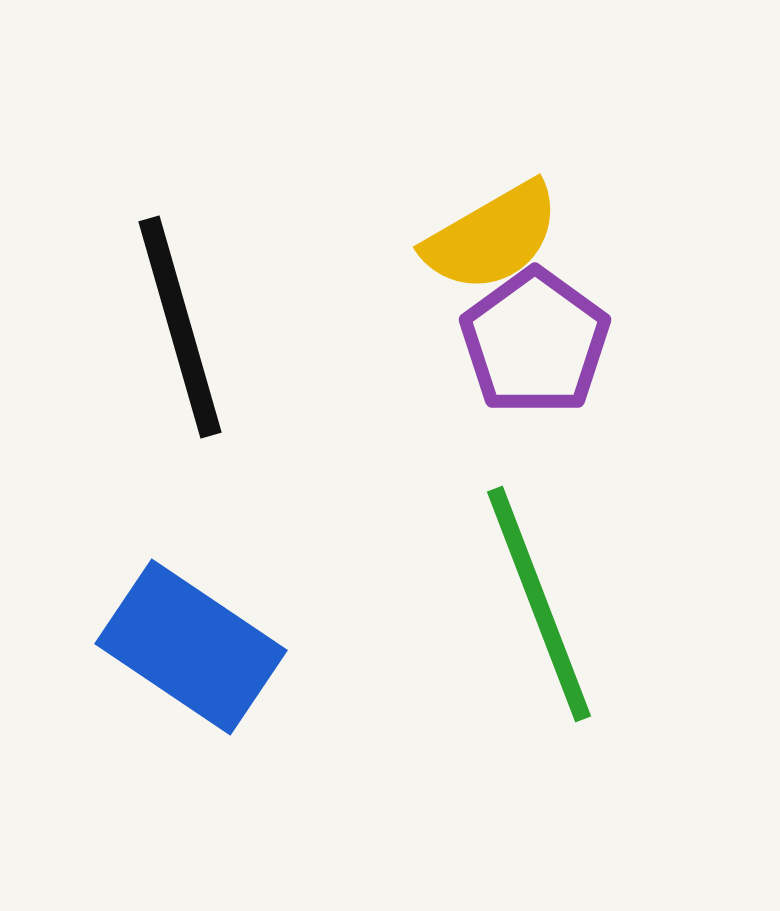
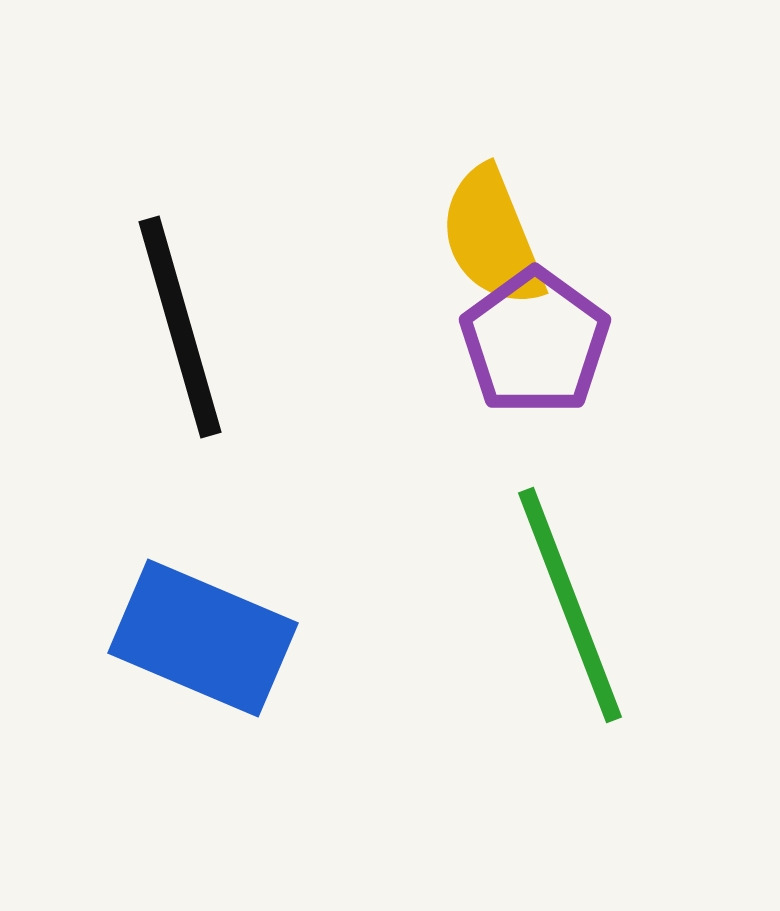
yellow semicircle: rotated 98 degrees clockwise
green line: moved 31 px right, 1 px down
blue rectangle: moved 12 px right, 9 px up; rotated 11 degrees counterclockwise
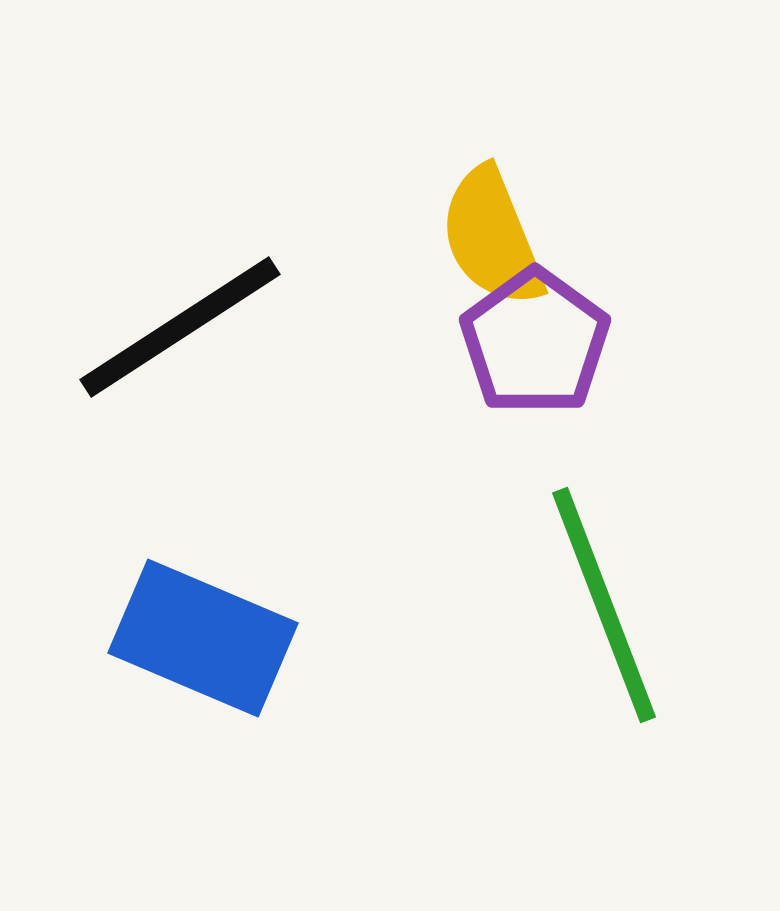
black line: rotated 73 degrees clockwise
green line: moved 34 px right
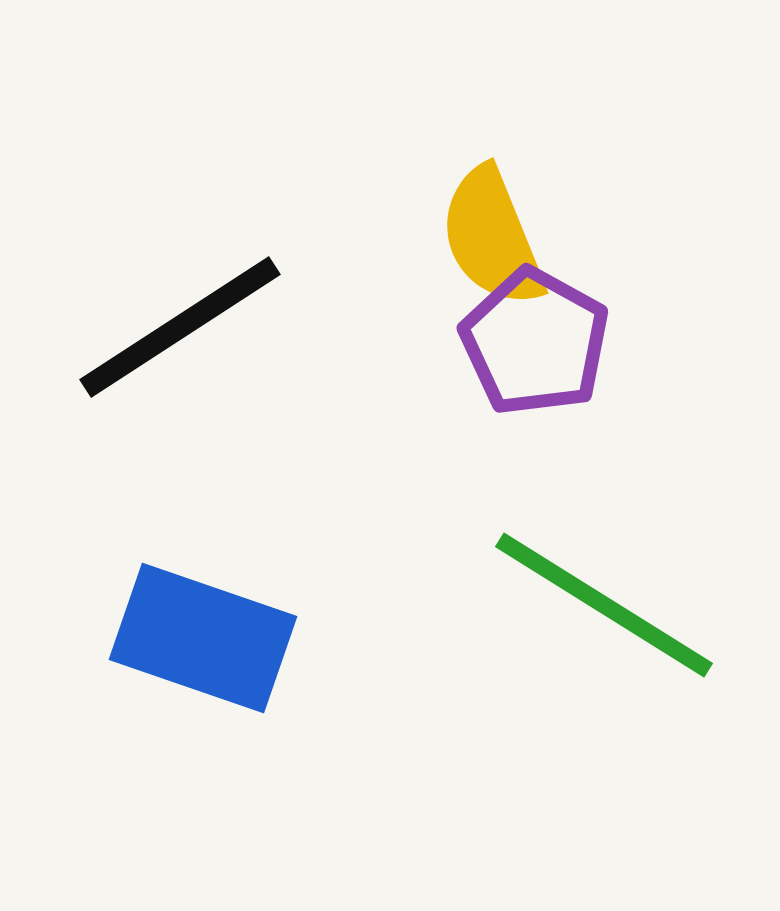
purple pentagon: rotated 7 degrees counterclockwise
green line: rotated 37 degrees counterclockwise
blue rectangle: rotated 4 degrees counterclockwise
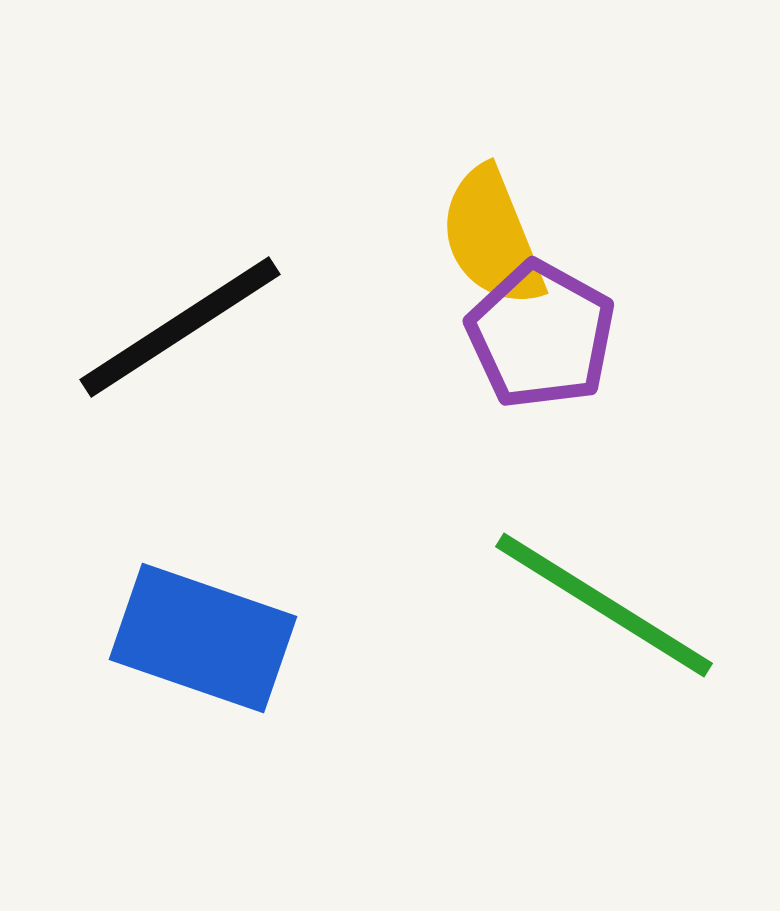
purple pentagon: moved 6 px right, 7 px up
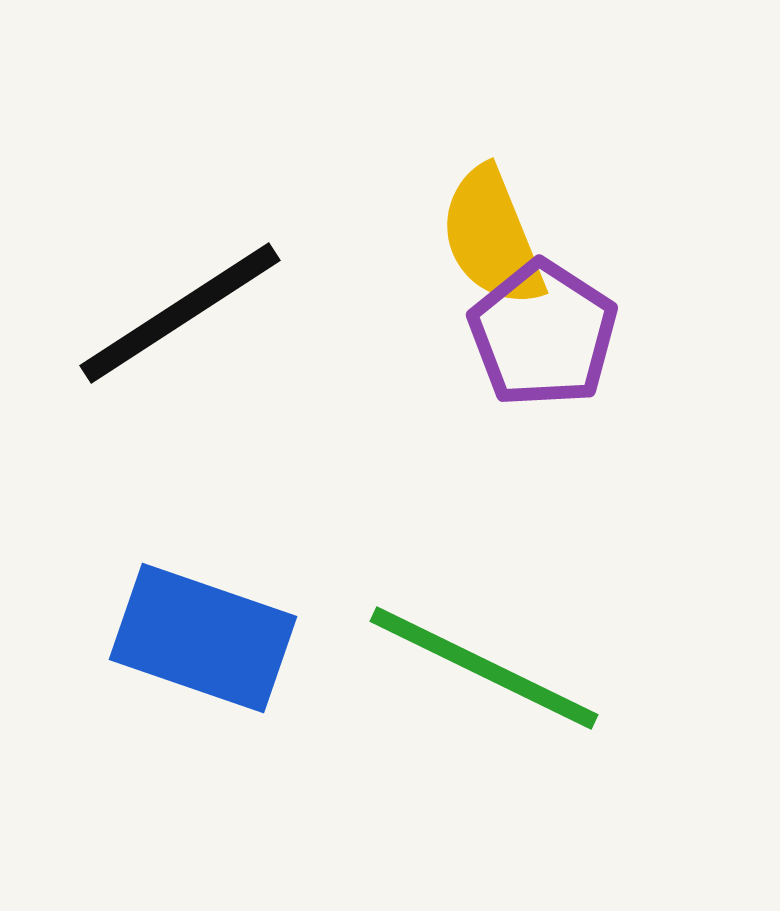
black line: moved 14 px up
purple pentagon: moved 2 px right, 1 px up; rotated 4 degrees clockwise
green line: moved 120 px left, 63 px down; rotated 6 degrees counterclockwise
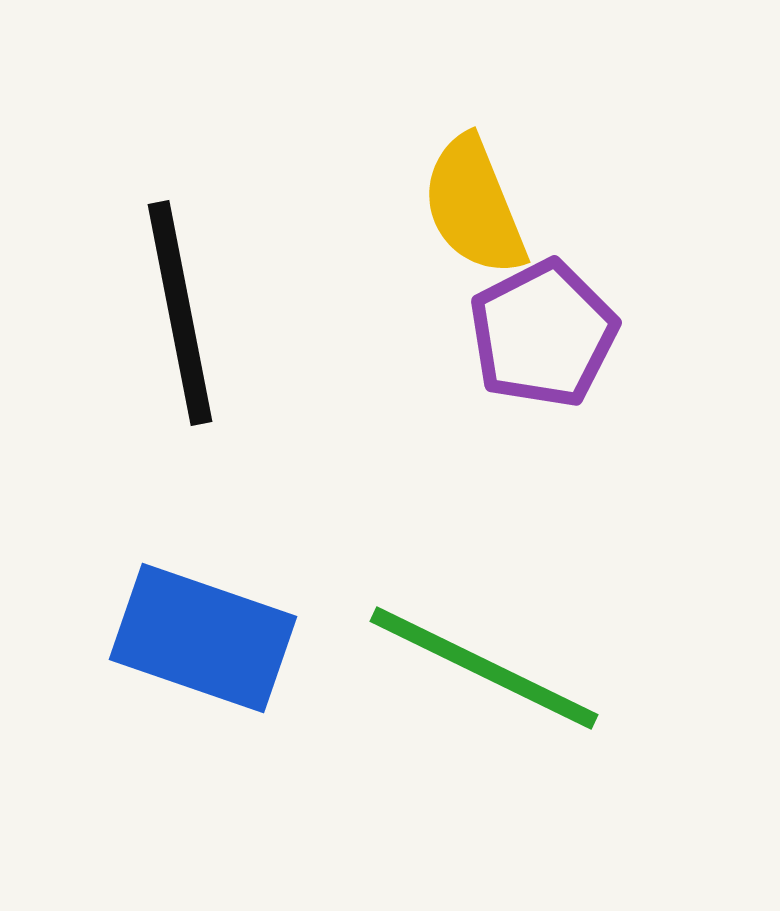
yellow semicircle: moved 18 px left, 31 px up
black line: rotated 68 degrees counterclockwise
purple pentagon: rotated 12 degrees clockwise
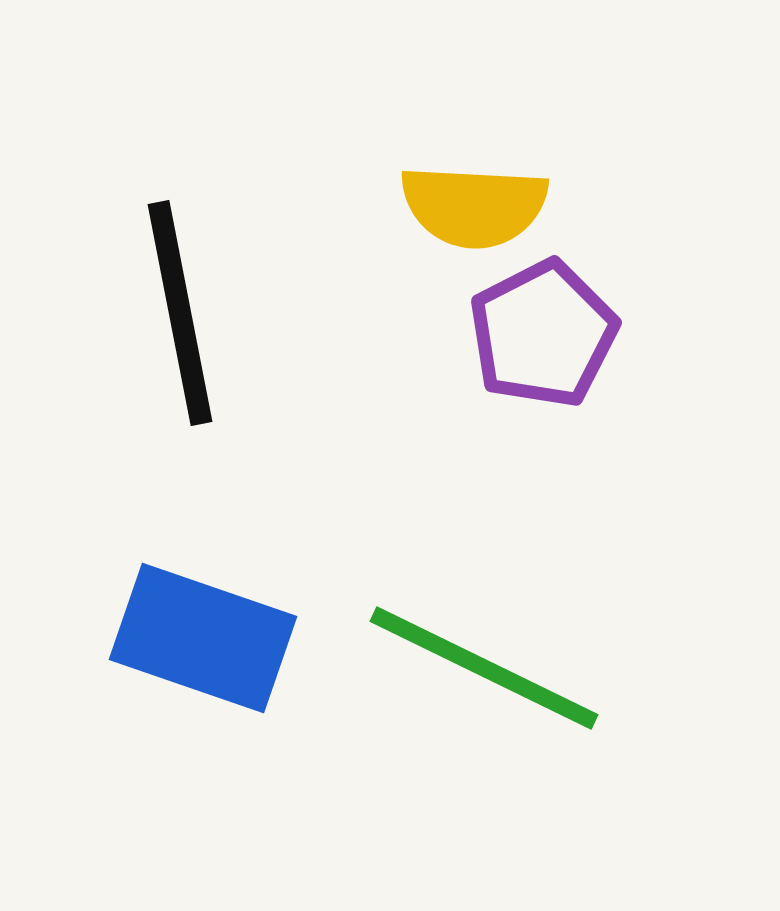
yellow semicircle: rotated 65 degrees counterclockwise
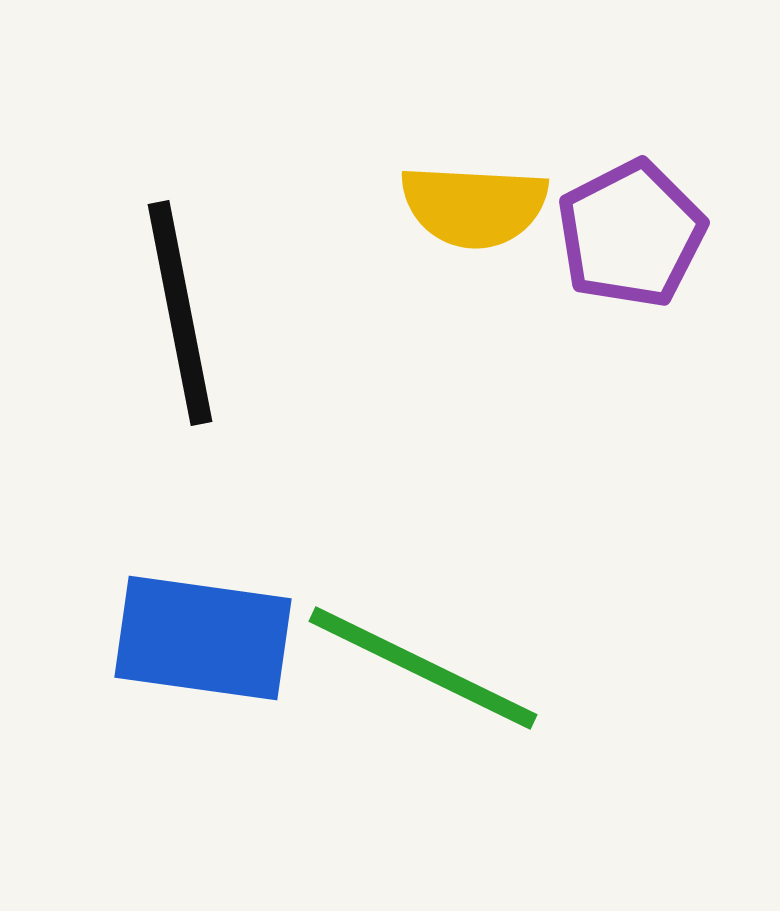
purple pentagon: moved 88 px right, 100 px up
blue rectangle: rotated 11 degrees counterclockwise
green line: moved 61 px left
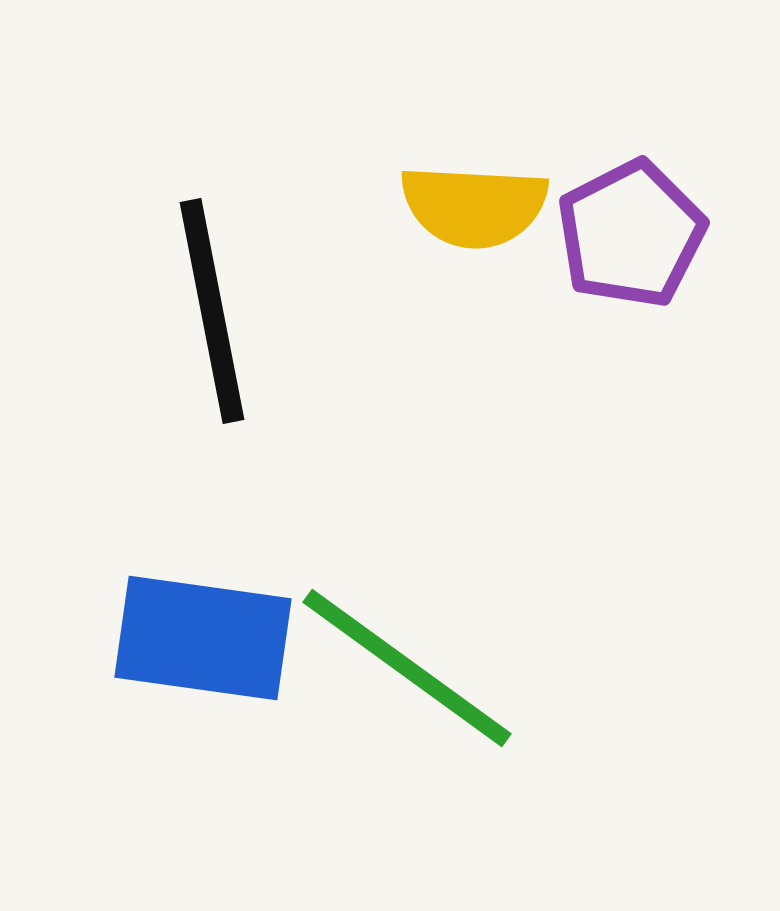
black line: moved 32 px right, 2 px up
green line: moved 16 px left; rotated 10 degrees clockwise
